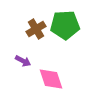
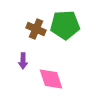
brown cross: rotated 36 degrees counterclockwise
purple arrow: rotated 63 degrees clockwise
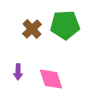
brown cross: moved 4 px left; rotated 24 degrees clockwise
purple arrow: moved 5 px left, 11 px down
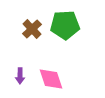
purple arrow: moved 2 px right, 4 px down
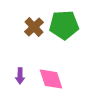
green pentagon: moved 1 px left
brown cross: moved 2 px right, 2 px up
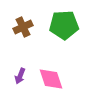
brown cross: moved 11 px left; rotated 18 degrees clockwise
purple arrow: rotated 21 degrees clockwise
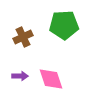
brown cross: moved 10 px down
purple arrow: rotated 112 degrees counterclockwise
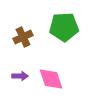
green pentagon: moved 2 px down
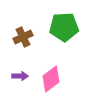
pink diamond: rotated 72 degrees clockwise
